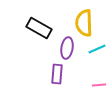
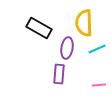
purple rectangle: moved 2 px right
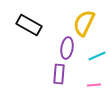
yellow semicircle: rotated 28 degrees clockwise
black rectangle: moved 10 px left, 3 px up
cyan line: moved 7 px down
pink line: moved 5 px left
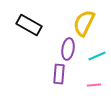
purple ellipse: moved 1 px right, 1 px down
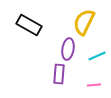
yellow semicircle: moved 1 px up
